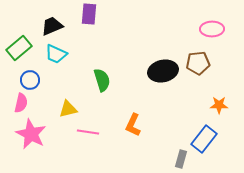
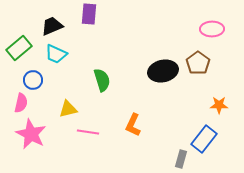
brown pentagon: rotated 30 degrees counterclockwise
blue circle: moved 3 px right
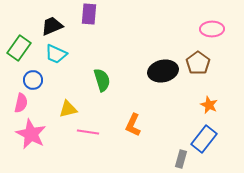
green rectangle: rotated 15 degrees counterclockwise
orange star: moved 10 px left; rotated 24 degrees clockwise
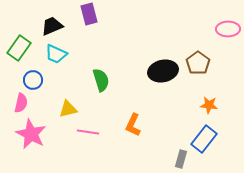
purple rectangle: rotated 20 degrees counterclockwise
pink ellipse: moved 16 px right
green semicircle: moved 1 px left
orange star: rotated 18 degrees counterclockwise
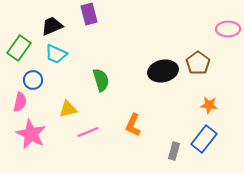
pink semicircle: moved 1 px left, 1 px up
pink line: rotated 30 degrees counterclockwise
gray rectangle: moved 7 px left, 8 px up
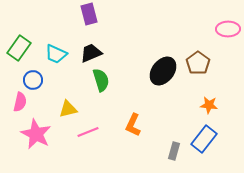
black trapezoid: moved 39 px right, 27 px down
black ellipse: rotated 40 degrees counterclockwise
pink star: moved 5 px right
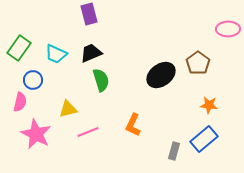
black ellipse: moved 2 px left, 4 px down; rotated 16 degrees clockwise
blue rectangle: rotated 12 degrees clockwise
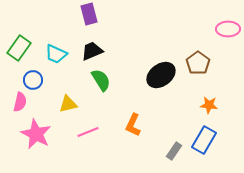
black trapezoid: moved 1 px right, 2 px up
green semicircle: rotated 15 degrees counterclockwise
yellow triangle: moved 5 px up
blue rectangle: moved 1 px down; rotated 20 degrees counterclockwise
gray rectangle: rotated 18 degrees clockwise
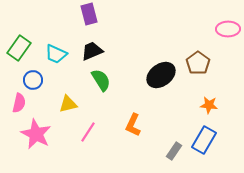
pink semicircle: moved 1 px left, 1 px down
pink line: rotated 35 degrees counterclockwise
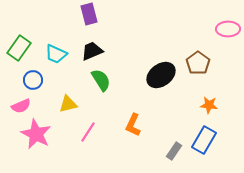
pink semicircle: moved 2 px right, 3 px down; rotated 54 degrees clockwise
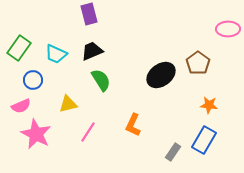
gray rectangle: moved 1 px left, 1 px down
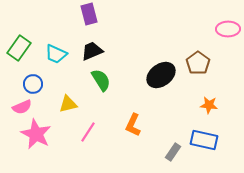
blue circle: moved 4 px down
pink semicircle: moved 1 px right, 1 px down
blue rectangle: rotated 72 degrees clockwise
